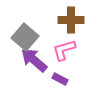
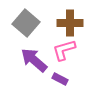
brown cross: moved 1 px left, 3 px down
gray square: moved 1 px right, 14 px up
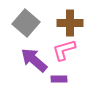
purple rectangle: moved 1 px left; rotated 28 degrees counterclockwise
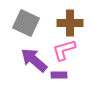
gray square: rotated 16 degrees counterclockwise
purple rectangle: moved 4 px up
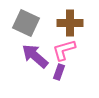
purple arrow: moved 1 px right, 4 px up
purple rectangle: moved 3 px up; rotated 70 degrees counterclockwise
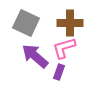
pink L-shape: moved 2 px up
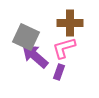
gray square: moved 14 px down
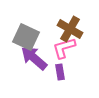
brown cross: moved 6 px down; rotated 30 degrees clockwise
purple arrow: moved 1 px left, 2 px down
purple rectangle: moved 1 px right; rotated 28 degrees counterclockwise
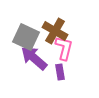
brown cross: moved 15 px left, 2 px down
pink L-shape: rotated 120 degrees clockwise
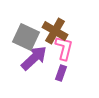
purple arrow: rotated 96 degrees clockwise
purple rectangle: moved 1 px right, 1 px down; rotated 28 degrees clockwise
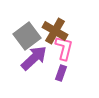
gray square: moved 1 px right, 1 px up; rotated 28 degrees clockwise
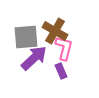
gray square: moved 1 px left, 1 px down; rotated 32 degrees clockwise
purple rectangle: moved 2 px up; rotated 42 degrees counterclockwise
